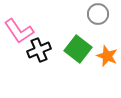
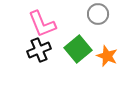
pink L-shape: moved 23 px right, 7 px up; rotated 12 degrees clockwise
green square: rotated 12 degrees clockwise
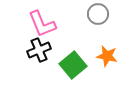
green square: moved 5 px left, 16 px down
orange star: rotated 10 degrees counterclockwise
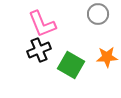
orange star: moved 1 px down; rotated 15 degrees counterclockwise
green square: moved 2 px left; rotated 20 degrees counterclockwise
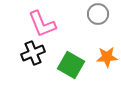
black cross: moved 6 px left, 3 px down
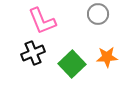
pink L-shape: moved 3 px up
green square: moved 1 px right, 1 px up; rotated 16 degrees clockwise
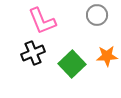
gray circle: moved 1 px left, 1 px down
orange star: moved 1 px up
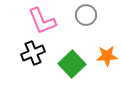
gray circle: moved 11 px left
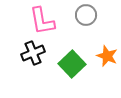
pink L-shape: rotated 12 degrees clockwise
orange star: rotated 25 degrees clockwise
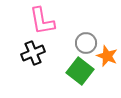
gray circle: moved 28 px down
green square: moved 8 px right, 7 px down; rotated 8 degrees counterclockwise
